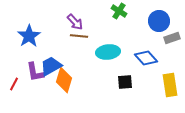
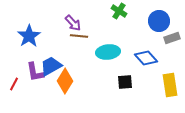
purple arrow: moved 2 px left, 1 px down
orange diamond: moved 1 px right, 1 px down; rotated 15 degrees clockwise
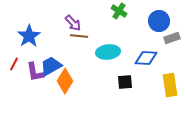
blue diamond: rotated 45 degrees counterclockwise
red line: moved 20 px up
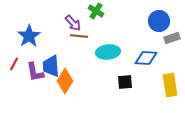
green cross: moved 23 px left
blue trapezoid: rotated 65 degrees counterclockwise
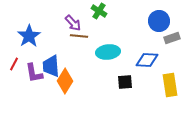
green cross: moved 3 px right
blue diamond: moved 1 px right, 2 px down
purple L-shape: moved 1 px left, 1 px down
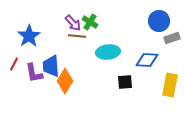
green cross: moved 9 px left, 11 px down
brown line: moved 2 px left
yellow rectangle: rotated 20 degrees clockwise
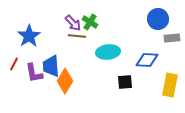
blue circle: moved 1 px left, 2 px up
gray rectangle: rotated 14 degrees clockwise
